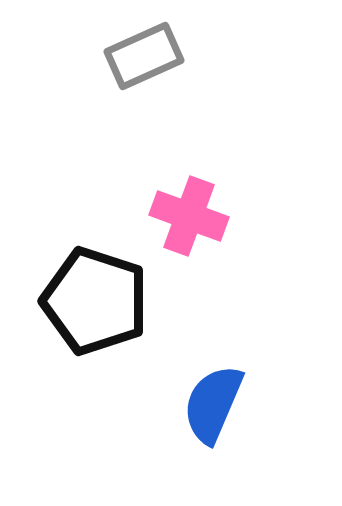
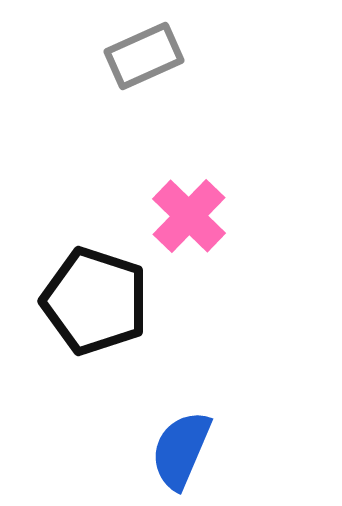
pink cross: rotated 24 degrees clockwise
blue semicircle: moved 32 px left, 46 px down
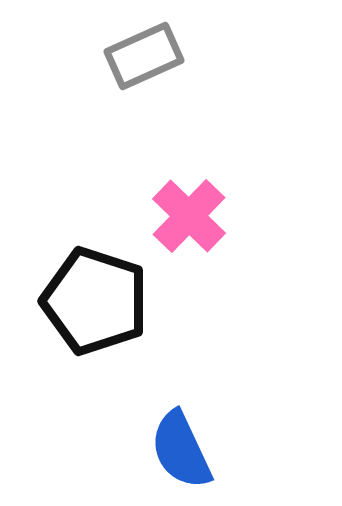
blue semicircle: rotated 48 degrees counterclockwise
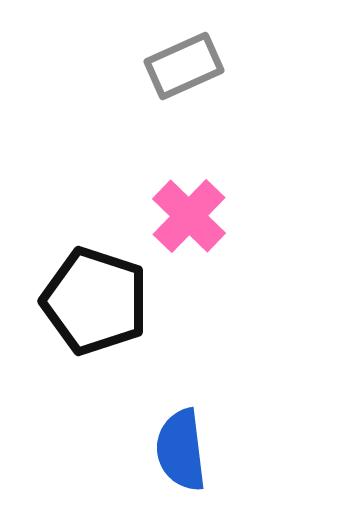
gray rectangle: moved 40 px right, 10 px down
blue semicircle: rotated 18 degrees clockwise
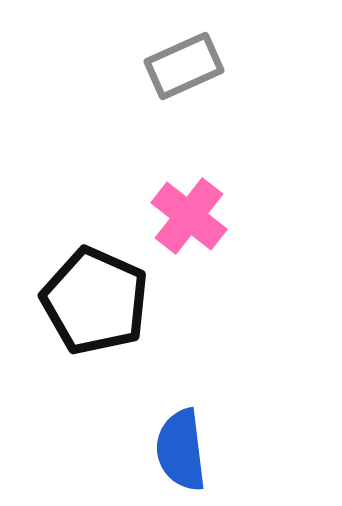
pink cross: rotated 6 degrees counterclockwise
black pentagon: rotated 6 degrees clockwise
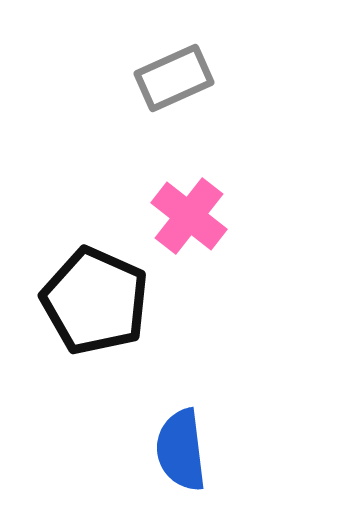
gray rectangle: moved 10 px left, 12 px down
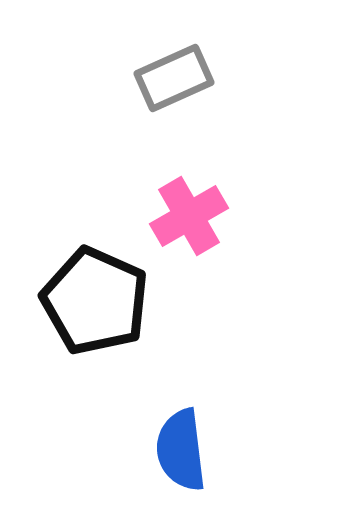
pink cross: rotated 22 degrees clockwise
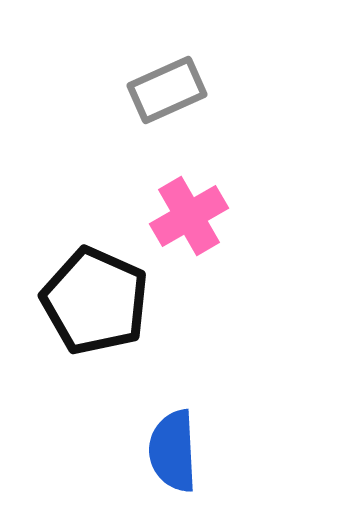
gray rectangle: moved 7 px left, 12 px down
blue semicircle: moved 8 px left, 1 px down; rotated 4 degrees clockwise
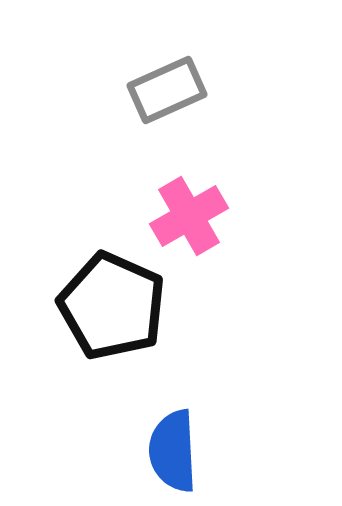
black pentagon: moved 17 px right, 5 px down
